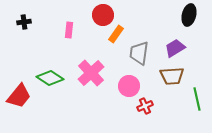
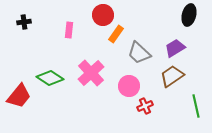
gray trapezoid: rotated 55 degrees counterclockwise
brown trapezoid: rotated 150 degrees clockwise
green line: moved 1 px left, 7 px down
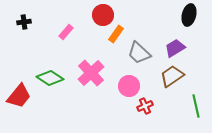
pink rectangle: moved 3 px left, 2 px down; rotated 35 degrees clockwise
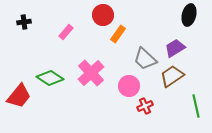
orange rectangle: moved 2 px right
gray trapezoid: moved 6 px right, 6 px down
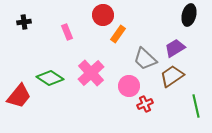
pink rectangle: moved 1 px right; rotated 63 degrees counterclockwise
red cross: moved 2 px up
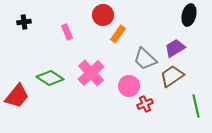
red trapezoid: moved 2 px left
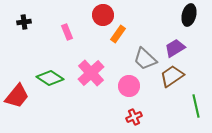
red cross: moved 11 px left, 13 px down
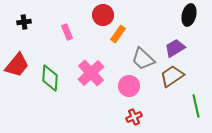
gray trapezoid: moved 2 px left
green diamond: rotated 60 degrees clockwise
red trapezoid: moved 31 px up
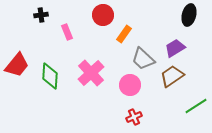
black cross: moved 17 px right, 7 px up
orange rectangle: moved 6 px right
green diamond: moved 2 px up
pink circle: moved 1 px right, 1 px up
green line: rotated 70 degrees clockwise
